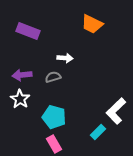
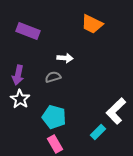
purple arrow: moved 4 px left; rotated 72 degrees counterclockwise
pink rectangle: moved 1 px right
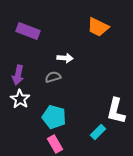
orange trapezoid: moved 6 px right, 3 px down
white L-shape: rotated 32 degrees counterclockwise
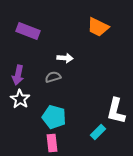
pink rectangle: moved 3 px left, 1 px up; rotated 24 degrees clockwise
